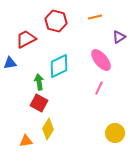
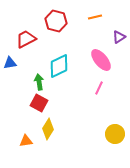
yellow circle: moved 1 px down
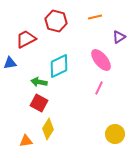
green arrow: rotated 70 degrees counterclockwise
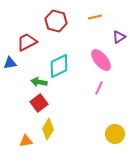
red trapezoid: moved 1 px right, 3 px down
red square: rotated 24 degrees clockwise
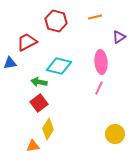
pink ellipse: moved 2 px down; rotated 35 degrees clockwise
cyan diamond: rotated 40 degrees clockwise
orange triangle: moved 7 px right, 5 px down
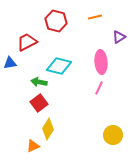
yellow circle: moved 2 px left, 1 px down
orange triangle: rotated 16 degrees counterclockwise
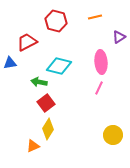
red square: moved 7 px right
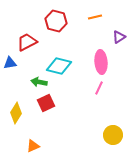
red square: rotated 12 degrees clockwise
yellow diamond: moved 32 px left, 16 px up
